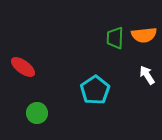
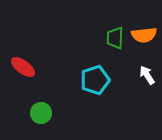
cyan pentagon: moved 10 px up; rotated 16 degrees clockwise
green circle: moved 4 px right
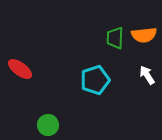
red ellipse: moved 3 px left, 2 px down
green circle: moved 7 px right, 12 px down
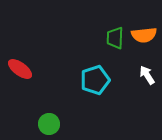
green circle: moved 1 px right, 1 px up
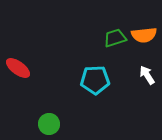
green trapezoid: rotated 70 degrees clockwise
red ellipse: moved 2 px left, 1 px up
cyan pentagon: rotated 16 degrees clockwise
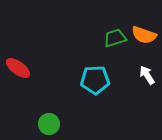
orange semicircle: rotated 25 degrees clockwise
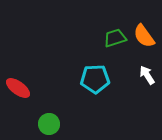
orange semicircle: moved 1 px down; rotated 35 degrees clockwise
red ellipse: moved 20 px down
cyan pentagon: moved 1 px up
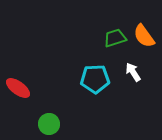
white arrow: moved 14 px left, 3 px up
